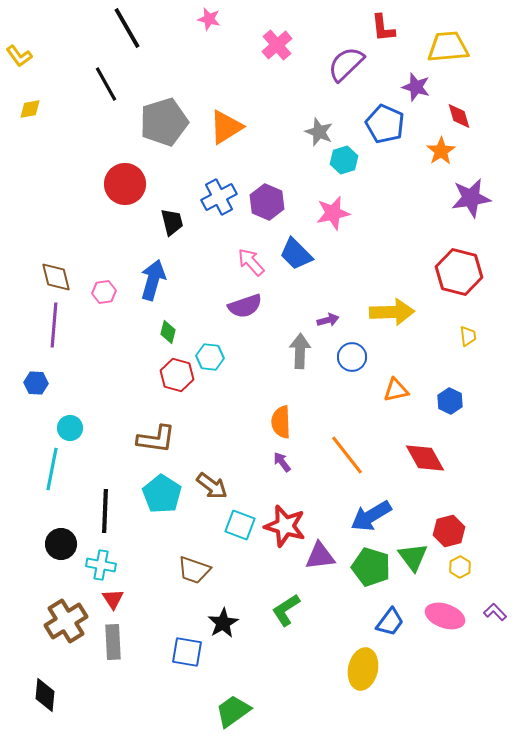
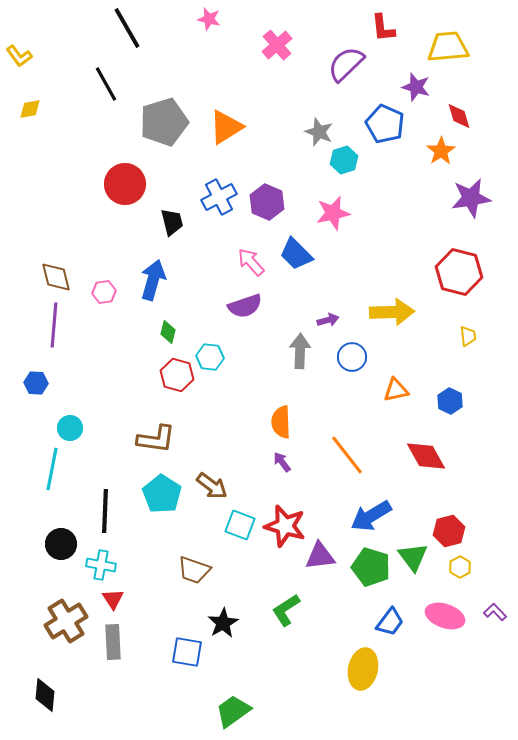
red diamond at (425, 458): moved 1 px right, 2 px up
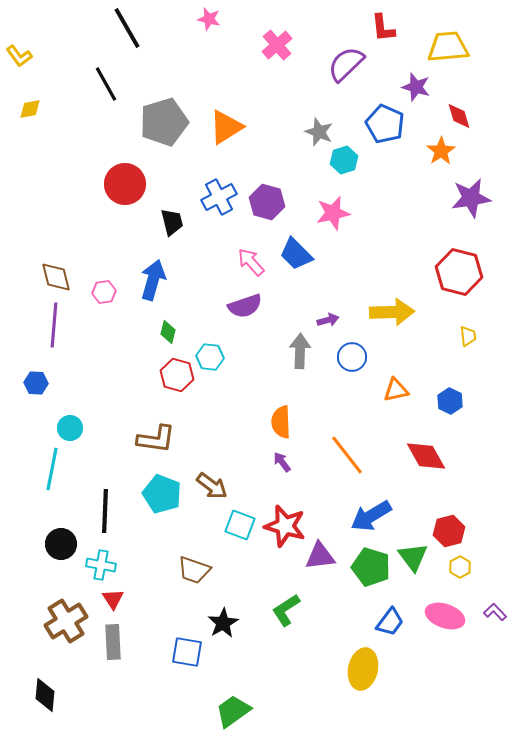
purple hexagon at (267, 202): rotated 8 degrees counterclockwise
cyan pentagon at (162, 494): rotated 12 degrees counterclockwise
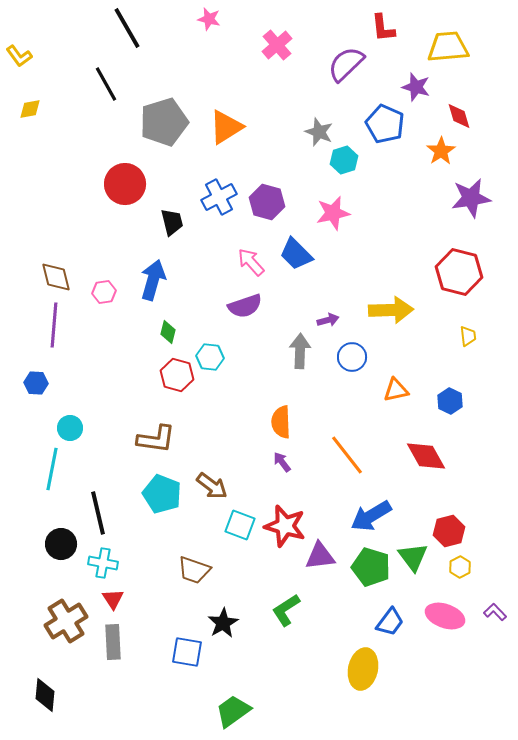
yellow arrow at (392, 312): moved 1 px left, 2 px up
black line at (105, 511): moved 7 px left, 2 px down; rotated 15 degrees counterclockwise
cyan cross at (101, 565): moved 2 px right, 2 px up
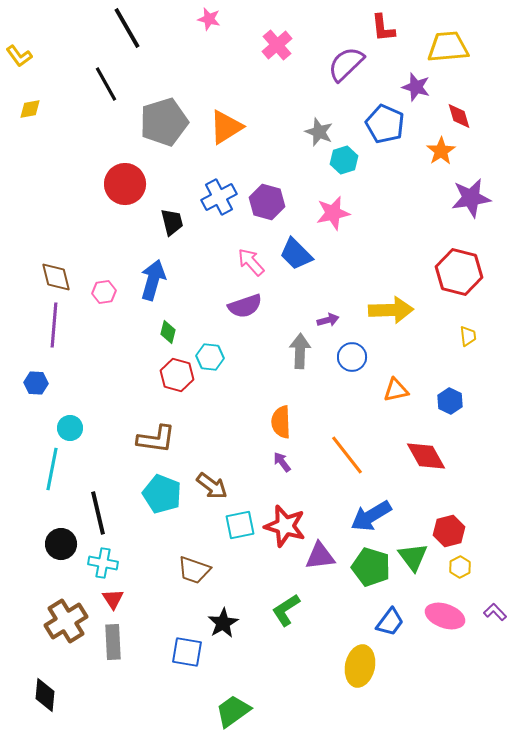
cyan square at (240, 525): rotated 32 degrees counterclockwise
yellow ellipse at (363, 669): moved 3 px left, 3 px up
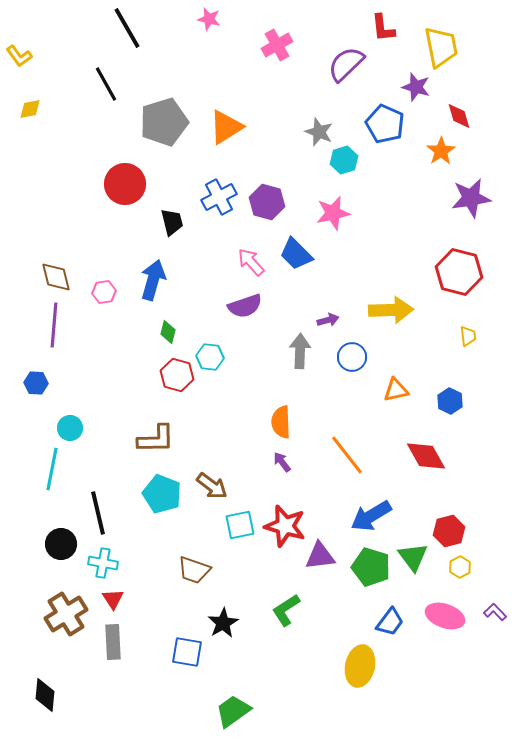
pink cross at (277, 45): rotated 12 degrees clockwise
yellow trapezoid at (448, 47): moved 7 px left; rotated 84 degrees clockwise
brown L-shape at (156, 439): rotated 9 degrees counterclockwise
brown cross at (66, 621): moved 7 px up
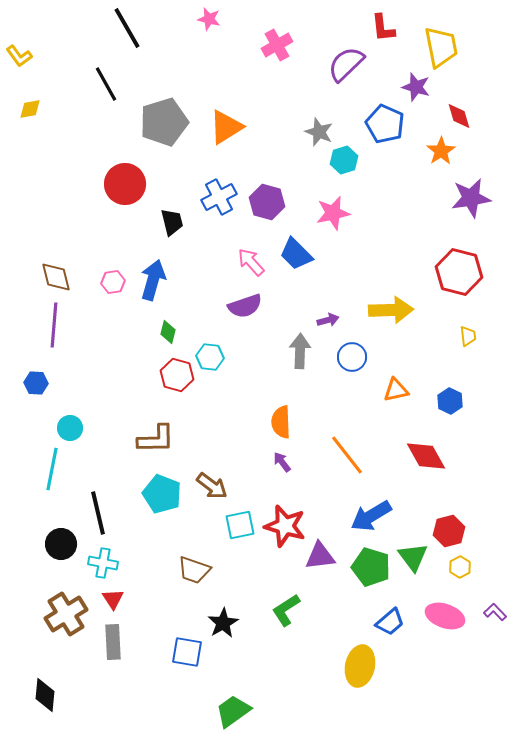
pink hexagon at (104, 292): moved 9 px right, 10 px up
blue trapezoid at (390, 622): rotated 12 degrees clockwise
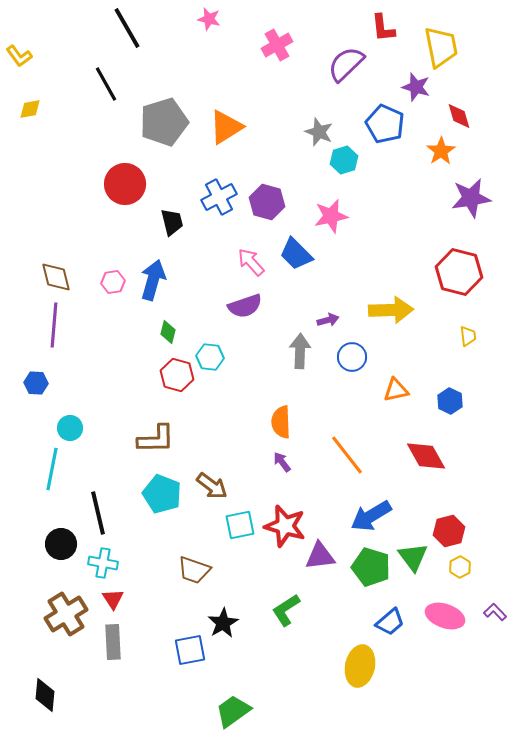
pink star at (333, 213): moved 2 px left, 3 px down
blue square at (187, 652): moved 3 px right, 2 px up; rotated 20 degrees counterclockwise
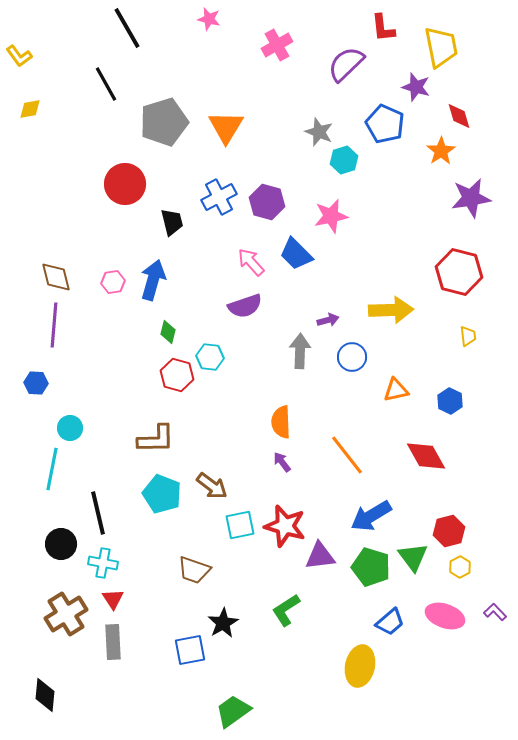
orange triangle at (226, 127): rotated 27 degrees counterclockwise
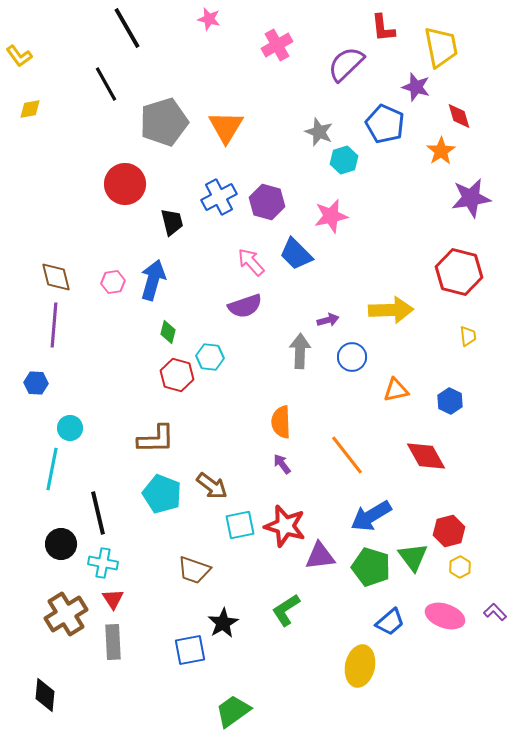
purple arrow at (282, 462): moved 2 px down
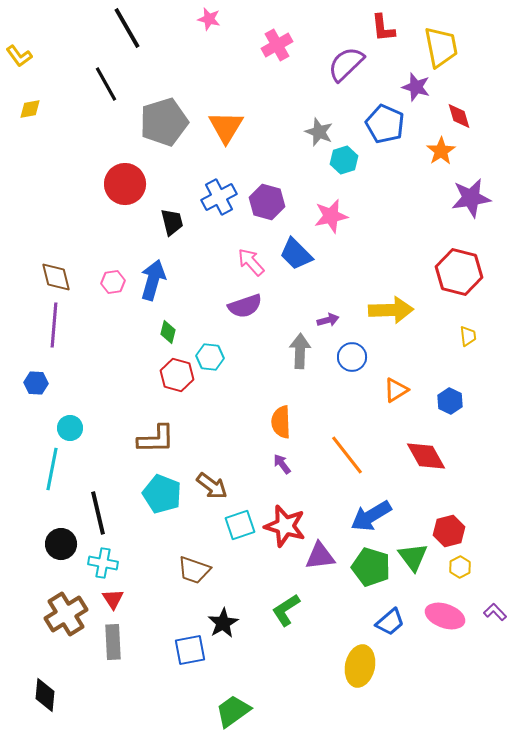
orange triangle at (396, 390): rotated 20 degrees counterclockwise
cyan square at (240, 525): rotated 8 degrees counterclockwise
